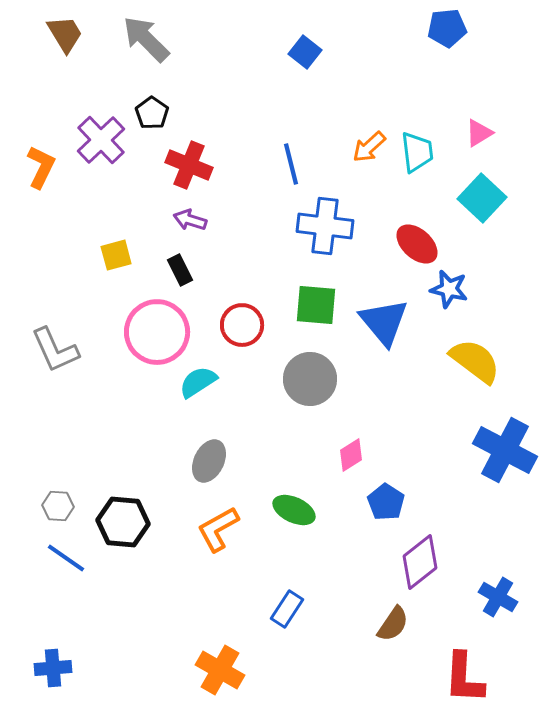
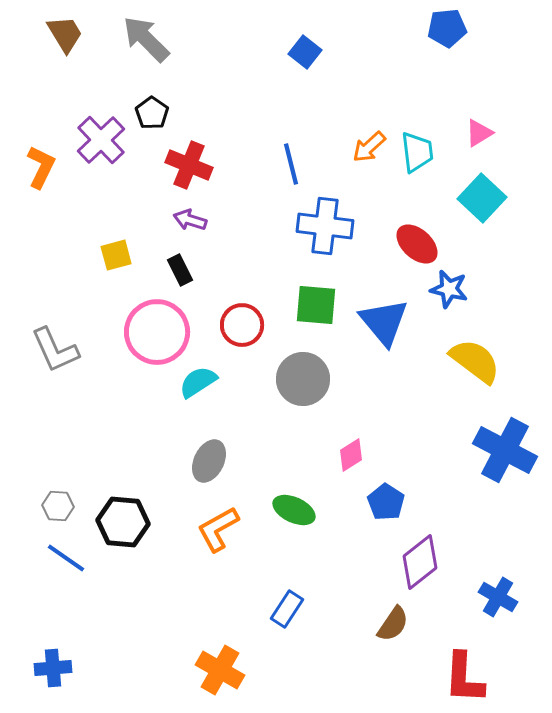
gray circle at (310, 379): moved 7 px left
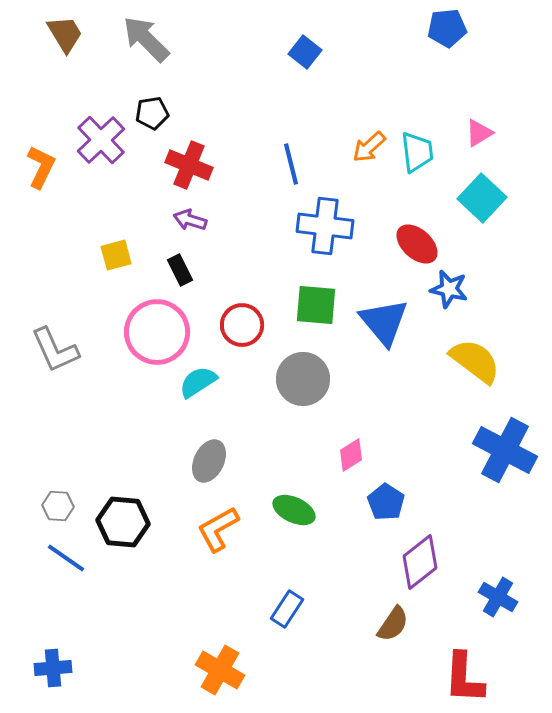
black pentagon at (152, 113): rotated 28 degrees clockwise
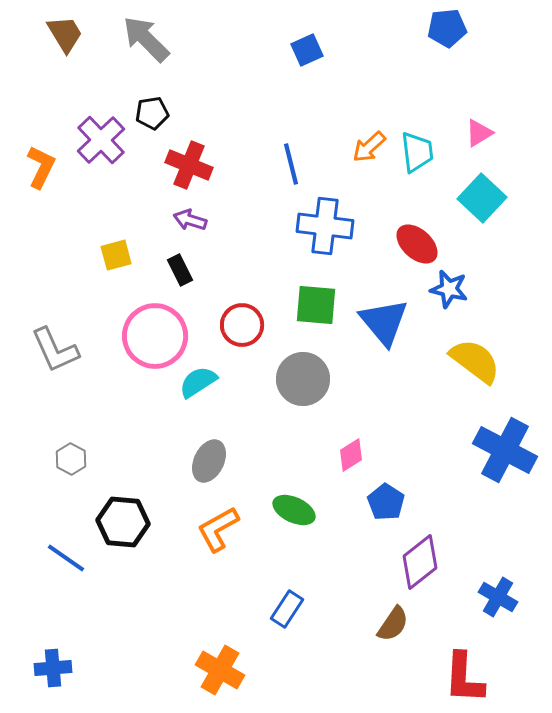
blue square at (305, 52): moved 2 px right, 2 px up; rotated 28 degrees clockwise
pink circle at (157, 332): moved 2 px left, 4 px down
gray hexagon at (58, 506): moved 13 px right, 47 px up; rotated 24 degrees clockwise
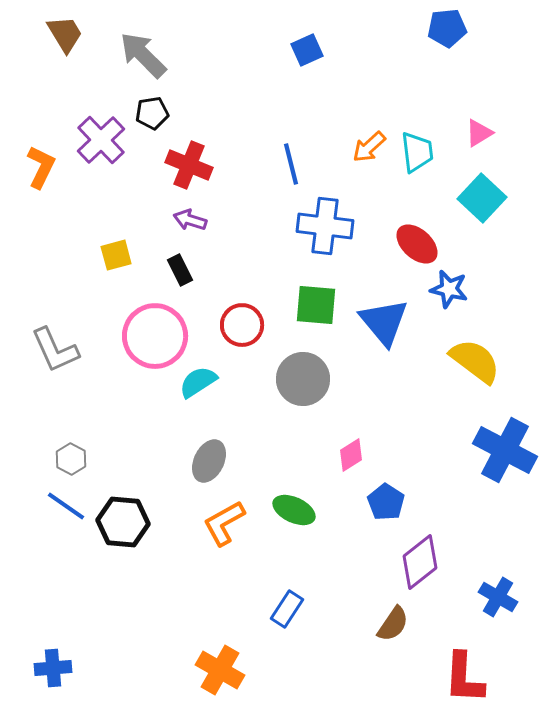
gray arrow at (146, 39): moved 3 px left, 16 px down
orange L-shape at (218, 529): moved 6 px right, 6 px up
blue line at (66, 558): moved 52 px up
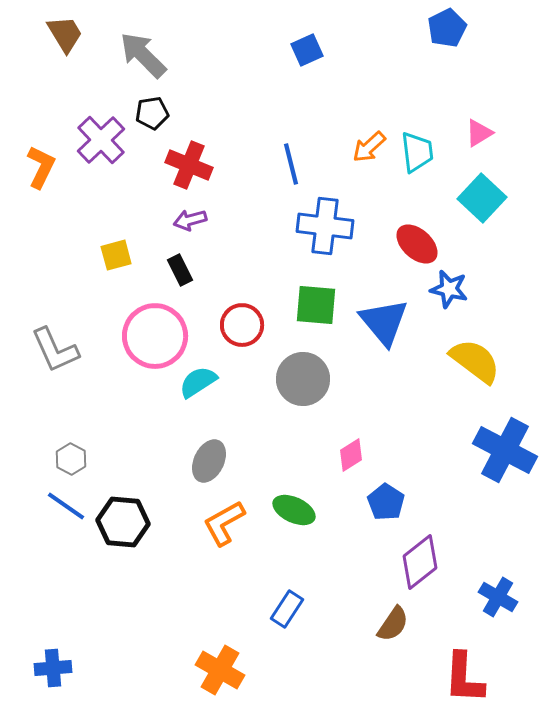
blue pentagon at (447, 28): rotated 21 degrees counterclockwise
purple arrow at (190, 220): rotated 32 degrees counterclockwise
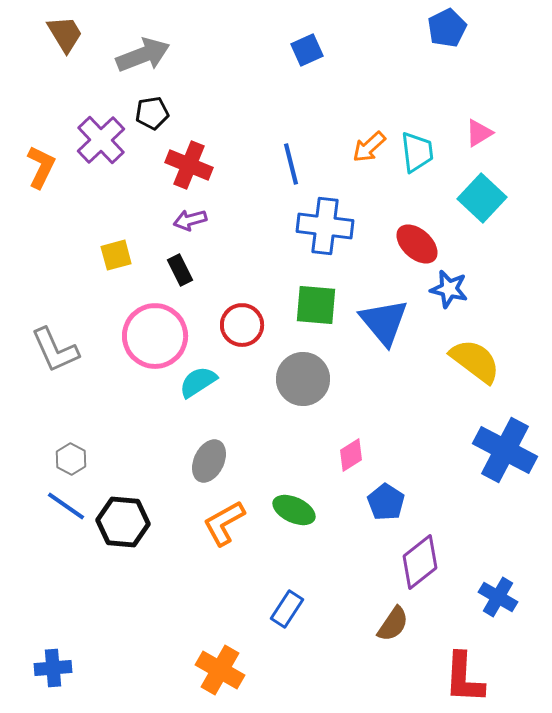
gray arrow at (143, 55): rotated 114 degrees clockwise
